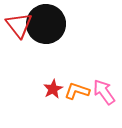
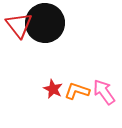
black circle: moved 1 px left, 1 px up
red star: rotated 18 degrees counterclockwise
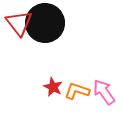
red triangle: moved 2 px up
red star: moved 2 px up
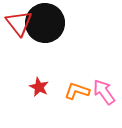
red star: moved 14 px left
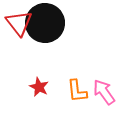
orange L-shape: rotated 115 degrees counterclockwise
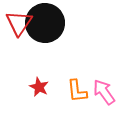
red triangle: rotated 12 degrees clockwise
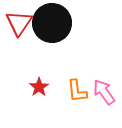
black circle: moved 7 px right
red star: rotated 12 degrees clockwise
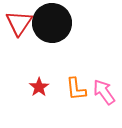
orange L-shape: moved 1 px left, 2 px up
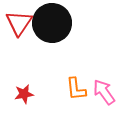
red star: moved 15 px left, 7 px down; rotated 24 degrees clockwise
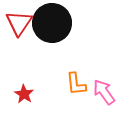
orange L-shape: moved 5 px up
red star: rotated 30 degrees counterclockwise
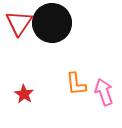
pink arrow: rotated 16 degrees clockwise
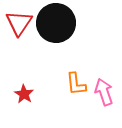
black circle: moved 4 px right
